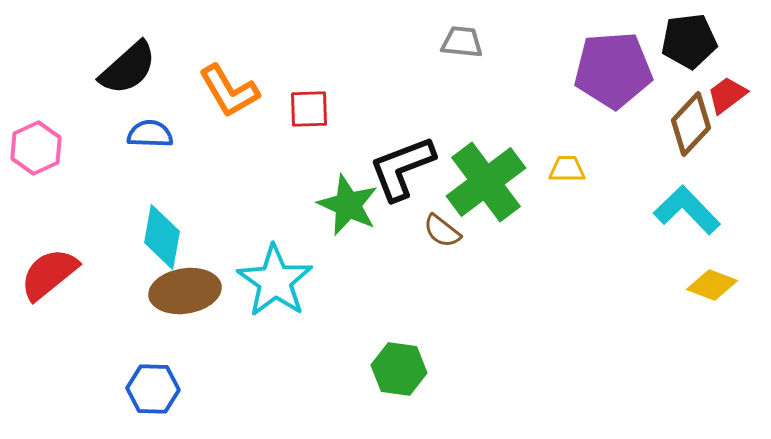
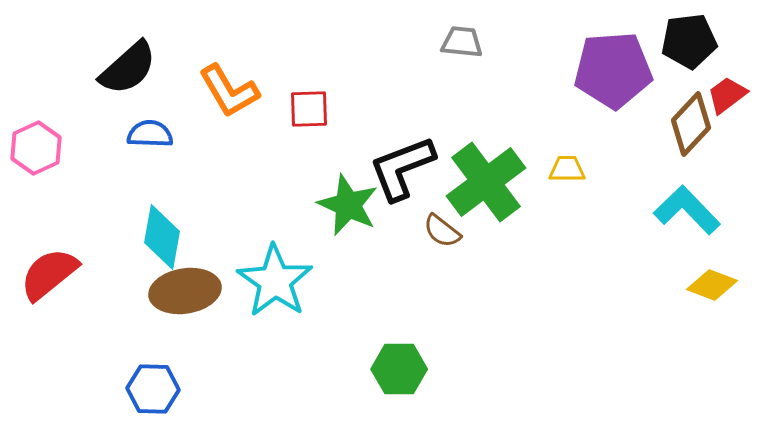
green hexagon: rotated 8 degrees counterclockwise
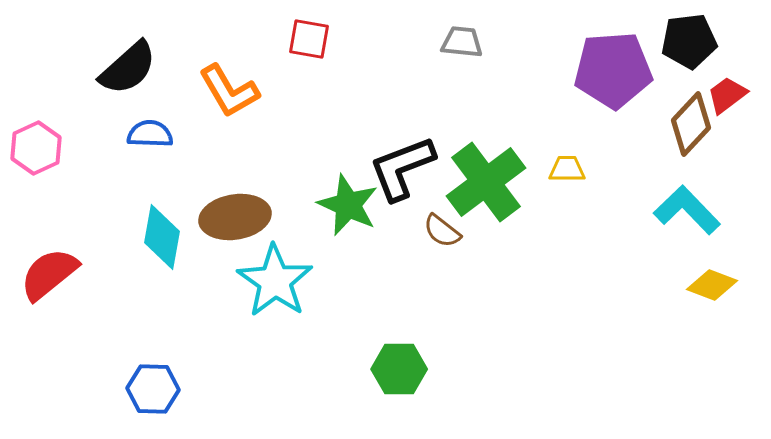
red square: moved 70 px up; rotated 12 degrees clockwise
brown ellipse: moved 50 px right, 74 px up
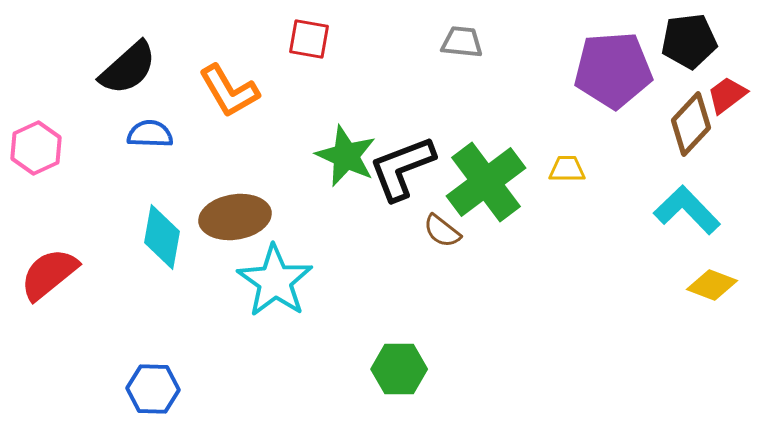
green star: moved 2 px left, 49 px up
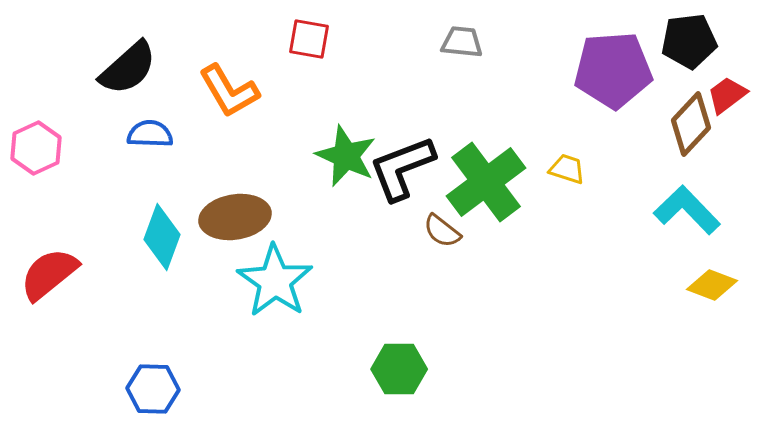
yellow trapezoid: rotated 18 degrees clockwise
cyan diamond: rotated 10 degrees clockwise
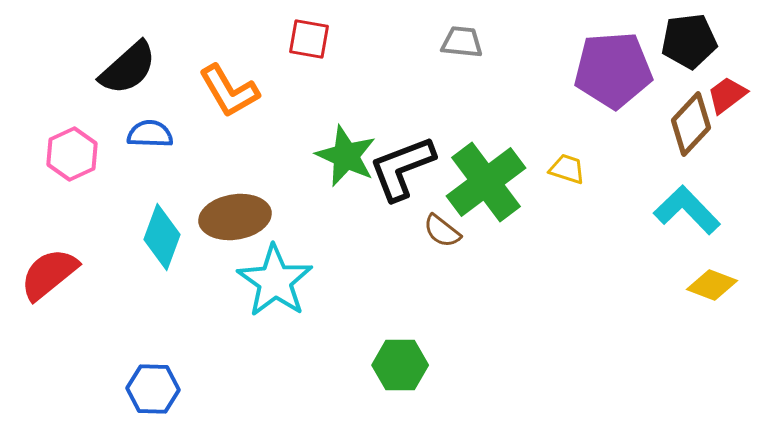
pink hexagon: moved 36 px right, 6 px down
green hexagon: moved 1 px right, 4 px up
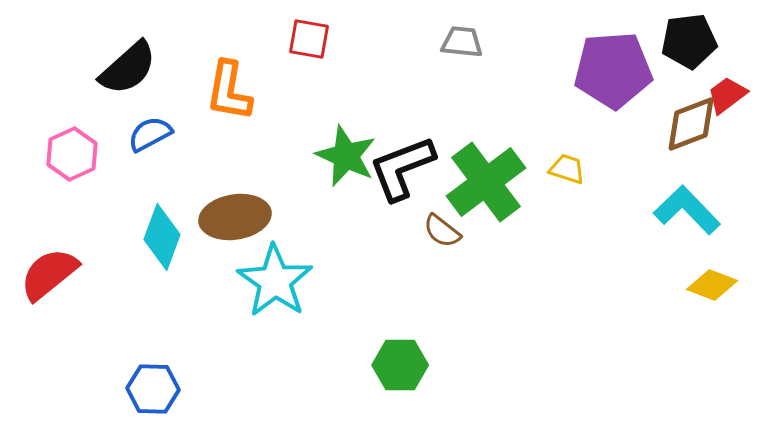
orange L-shape: rotated 40 degrees clockwise
brown diamond: rotated 26 degrees clockwise
blue semicircle: rotated 30 degrees counterclockwise
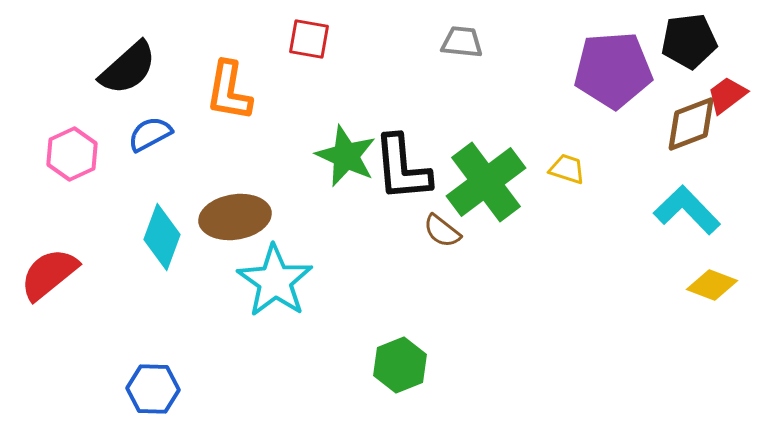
black L-shape: rotated 74 degrees counterclockwise
green hexagon: rotated 22 degrees counterclockwise
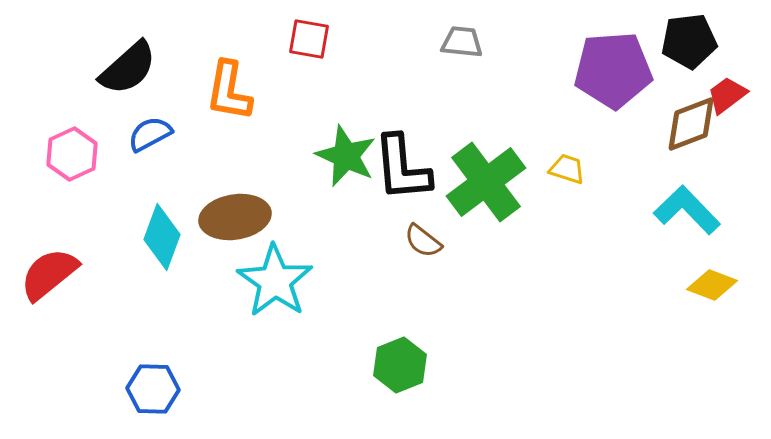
brown semicircle: moved 19 px left, 10 px down
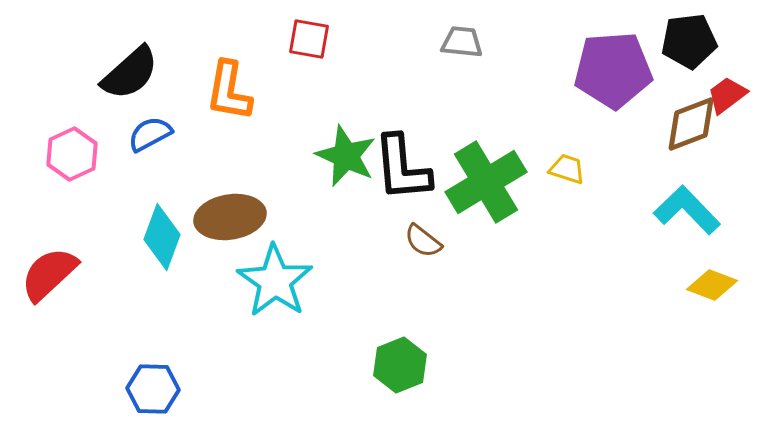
black semicircle: moved 2 px right, 5 px down
green cross: rotated 6 degrees clockwise
brown ellipse: moved 5 px left
red semicircle: rotated 4 degrees counterclockwise
